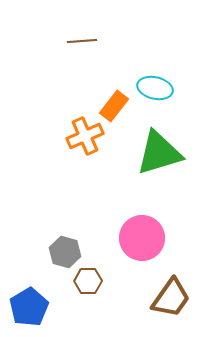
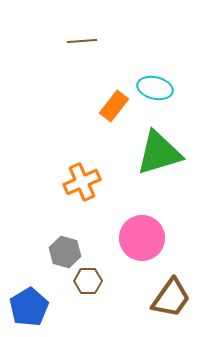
orange cross: moved 3 px left, 46 px down
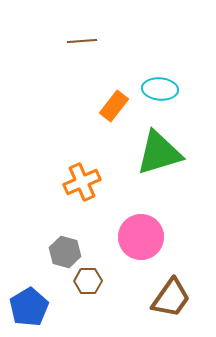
cyan ellipse: moved 5 px right, 1 px down; rotated 8 degrees counterclockwise
pink circle: moved 1 px left, 1 px up
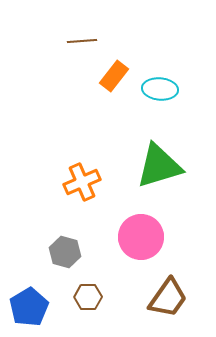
orange rectangle: moved 30 px up
green triangle: moved 13 px down
brown hexagon: moved 16 px down
brown trapezoid: moved 3 px left
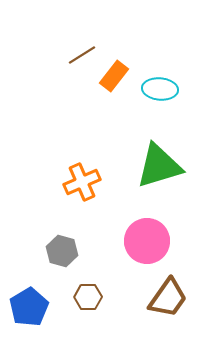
brown line: moved 14 px down; rotated 28 degrees counterclockwise
pink circle: moved 6 px right, 4 px down
gray hexagon: moved 3 px left, 1 px up
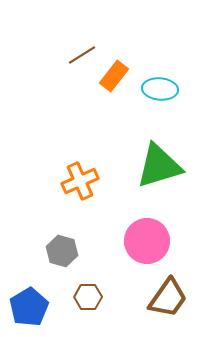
orange cross: moved 2 px left, 1 px up
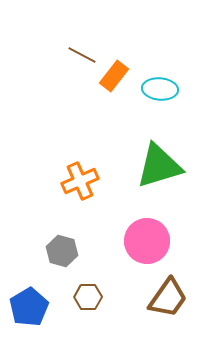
brown line: rotated 60 degrees clockwise
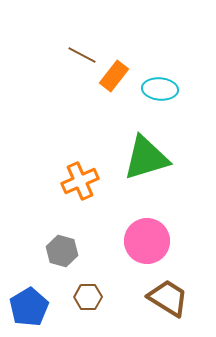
green triangle: moved 13 px left, 8 px up
brown trapezoid: rotated 93 degrees counterclockwise
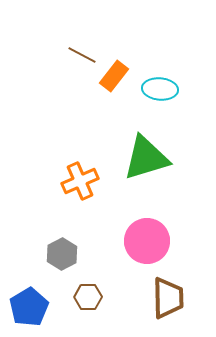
gray hexagon: moved 3 px down; rotated 16 degrees clockwise
brown trapezoid: rotated 57 degrees clockwise
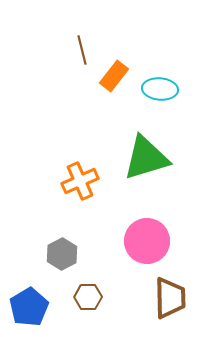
brown line: moved 5 px up; rotated 48 degrees clockwise
brown trapezoid: moved 2 px right
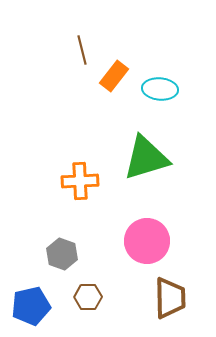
orange cross: rotated 21 degrees clockwise
gray hexagon: rotated 12 degrees counterclockwise
blue pentagon: moved 2 px right, 1 px up; rotated 18 degrees clockwise
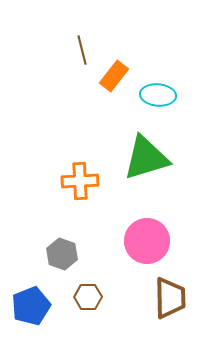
cyan ellipse: moved 2 px left, 6 px down
blue pentagon: rotated 9 degrees counterclockwise
